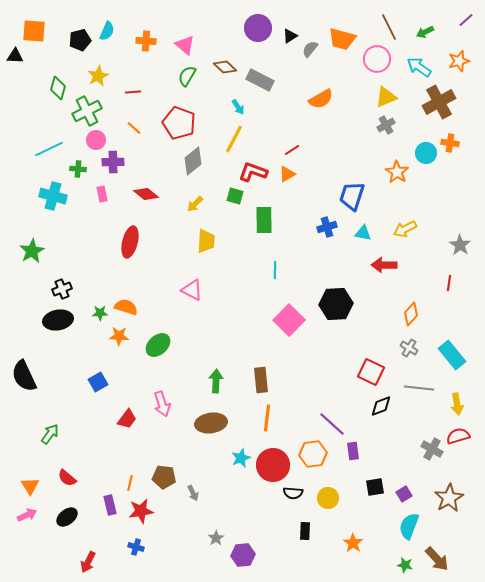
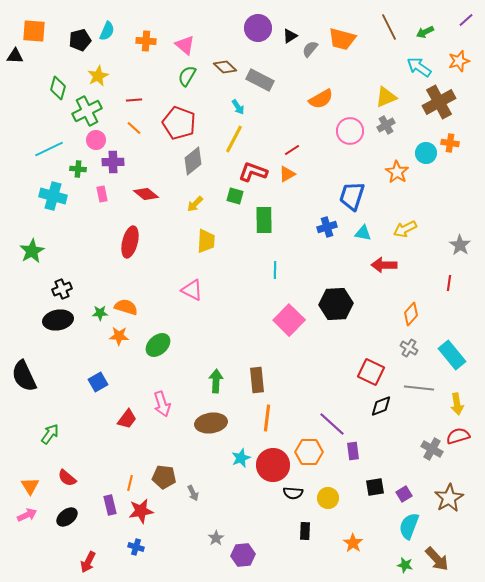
pink circle at (377, 59): moved 27 px left, 72 px down
red line at (133, 92): moved 1 px right, 8 px down
brown rectangle at (261, 380): moved 4 px left
orange hexagon at (313, 454): moved 4 px left, 2 px up; rotated 8 degrees clockwise
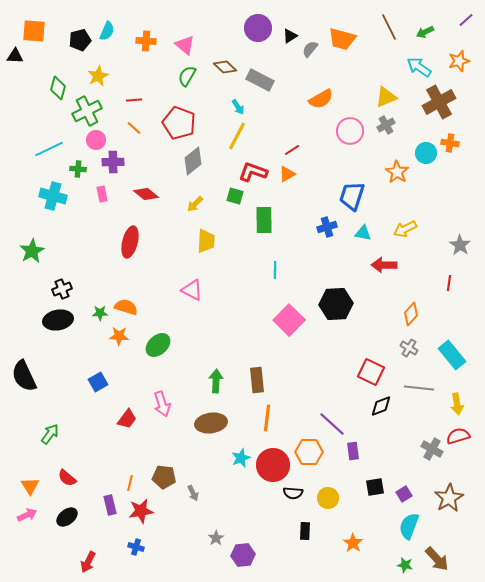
yellow line at (234, 139): moved 3 px right, 3 px up
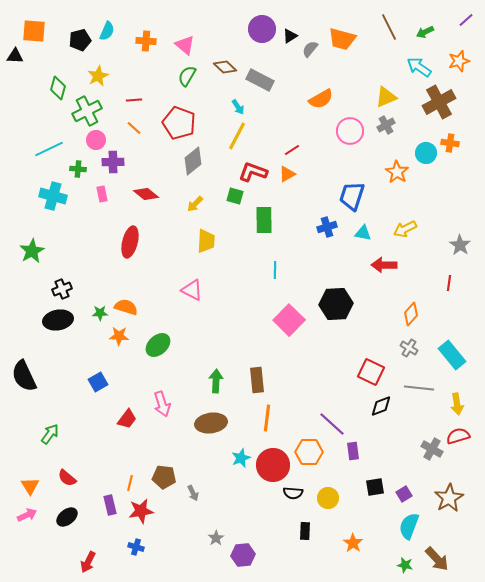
purple circle at (258, 28): moved 4 px right, 1 px down
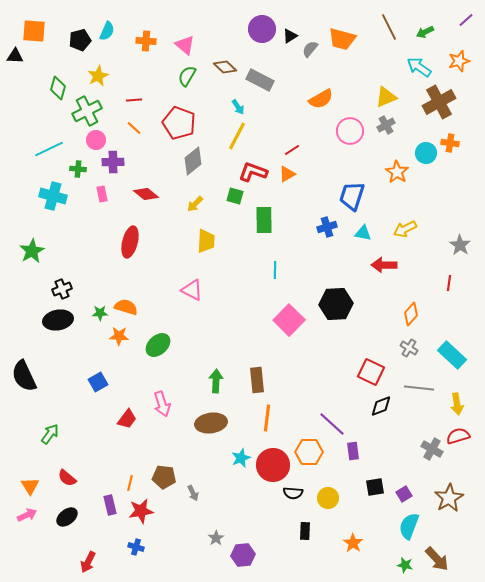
cyan rectangle at (452, 355): rotated 8 degrees counterclockwise
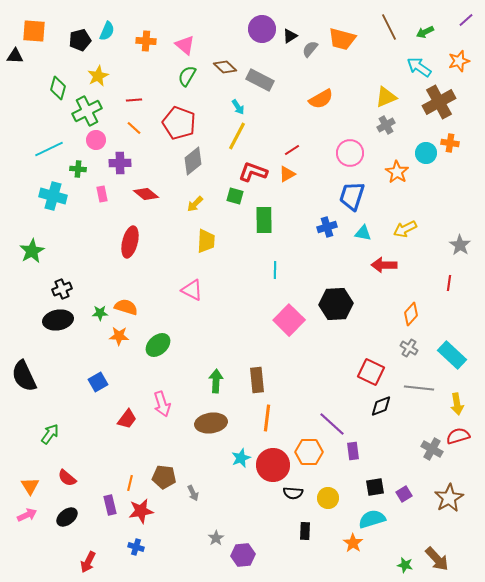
pink circle at (350, 131): moved 22 px down
purple cross at (113, 162): moved 7 px right, 1 px down
cyan semicircle at (409, 526): moved 37 px left, 7 px up; rotated 52 degrees clockwise
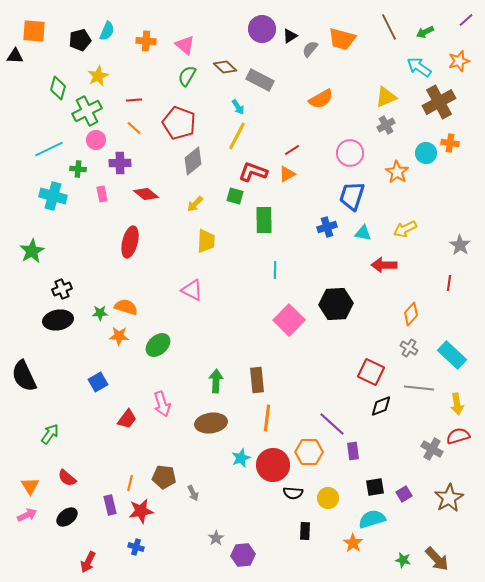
green star at (405, 565): moved 2 px left, 5 px up
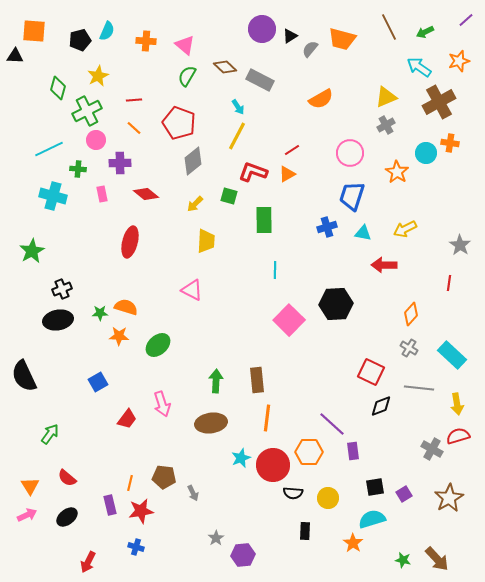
green square at (235, 196): moved 6 px left
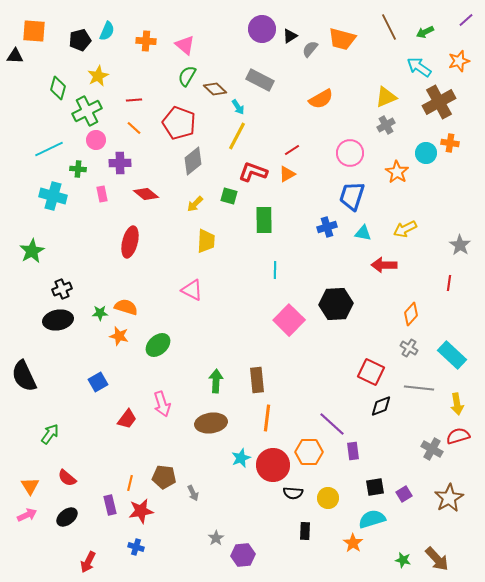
brown diamond at (225, 67): moved 10 px left, 22 px down
orange star at (119, 336): rotated 12 degrees clockwise
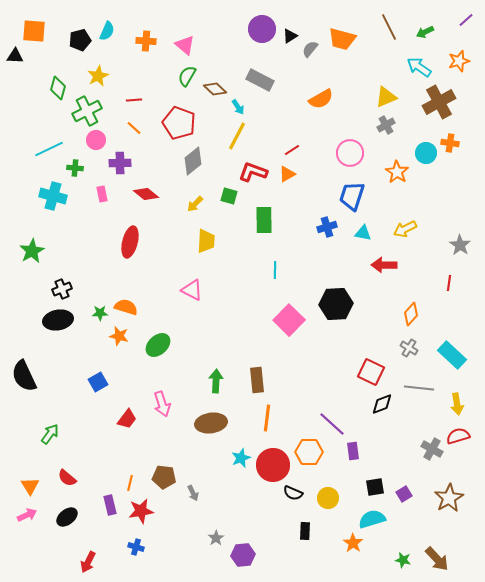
green cross at (78, 169): moved 3 px left, 1 px up
black diamond at (381, 406): moved 1 px right, 2 px up
black semicircle at (293, 493): rotated 18 degrees clockwise
